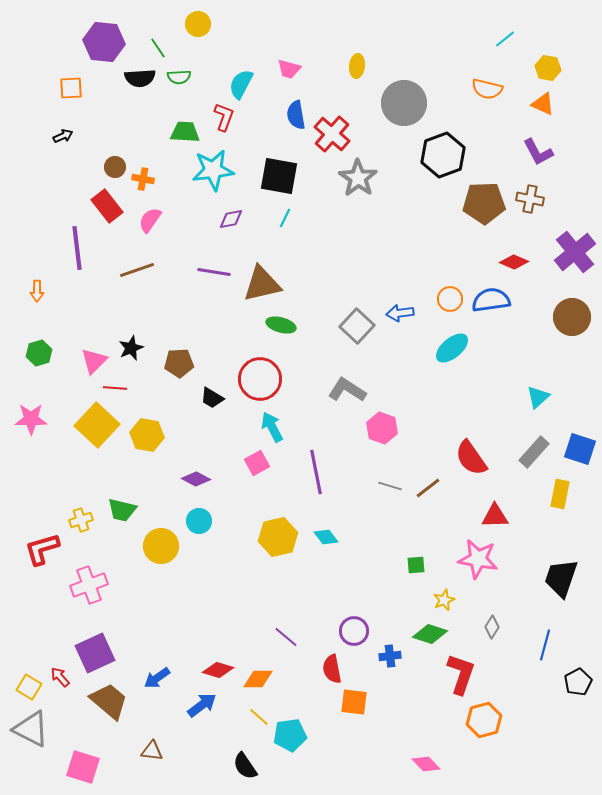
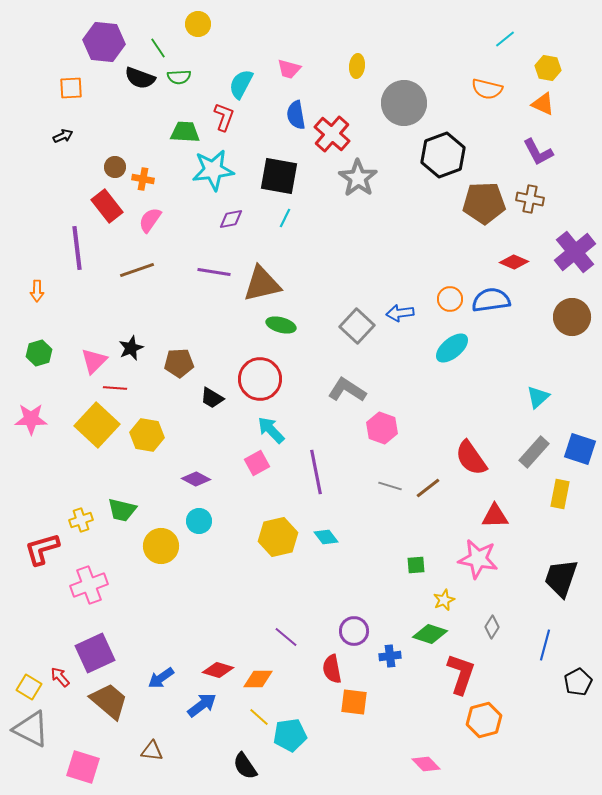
black semicircle at (140, 78): rotated 24 degrees clockwise
cyan arrow at (272, 427): moved 1 px left, 3 px down; rotated 16 degrees counterclockwise
blue arrow at (157, 678): moved 4 px right
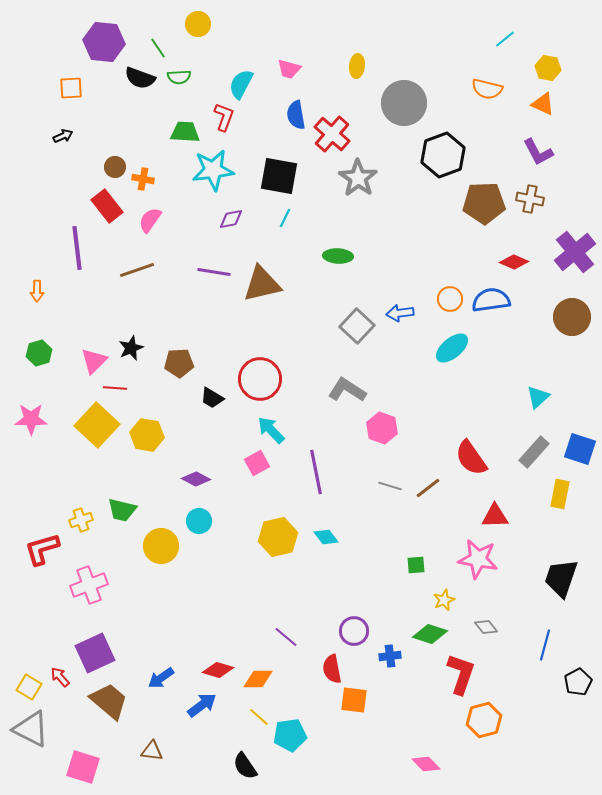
green ellipse at (281, 325): moved 57 px right, 69 px up; rotated 12 degrees counterclockwise
gray diamond at (492, 627): moved 6 px left; rotated 70 degrees counterclockwise
orange square at (354, 702): moved 2 px up
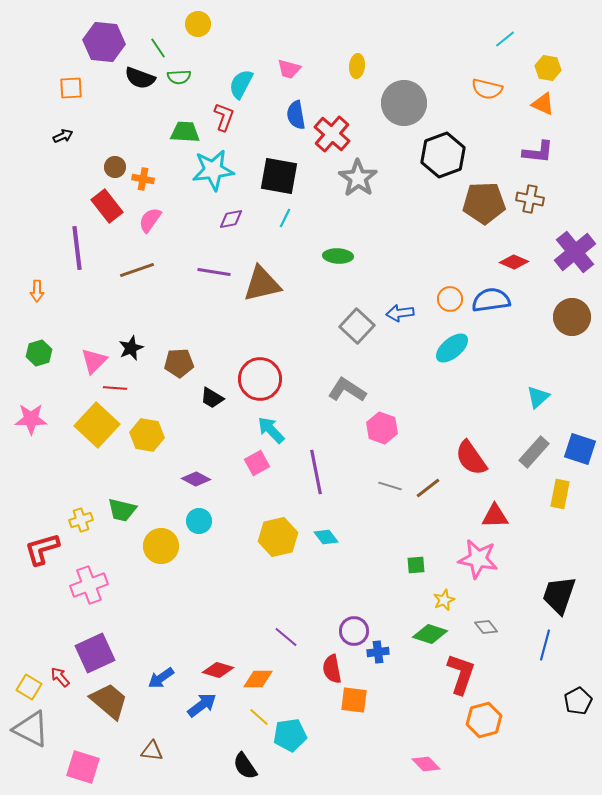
purple L-shape at (538, 152): rotated 56 degrees counterclockwise
black trapezoid at (561, 578): moved 2 px left, 17 px down
blue cross at (390, 656): moved 12 px left, 4 px up
black pentagon at (578, 682): moved 19 px down
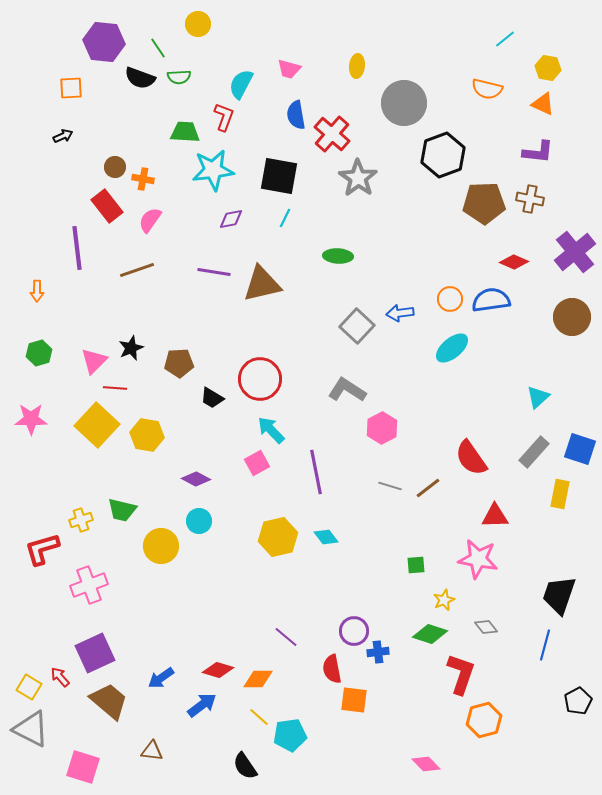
pink hexagon at (382, 428): rotated 12 degrees clockwise
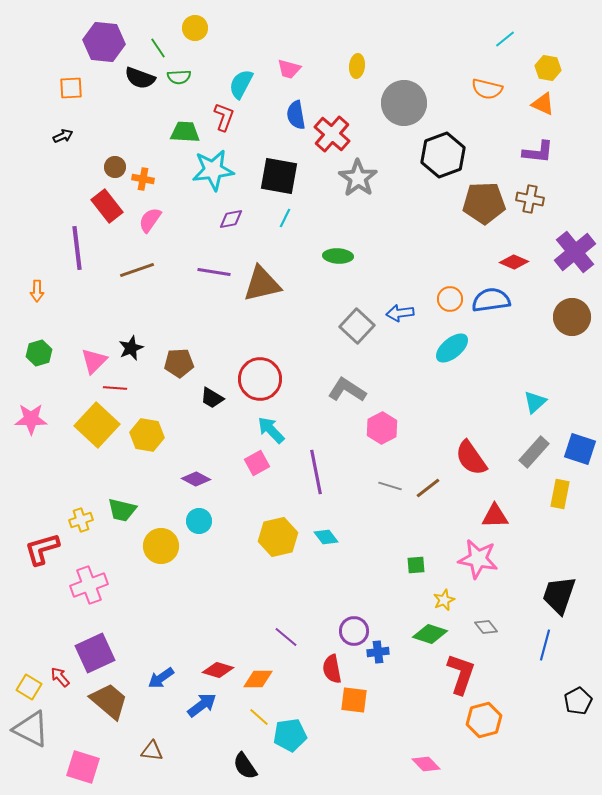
yellow circle at (198, 24): moved 3 px left, 4 px down
cyan triangle at (538, 397): moved 3 px left, 5 px down
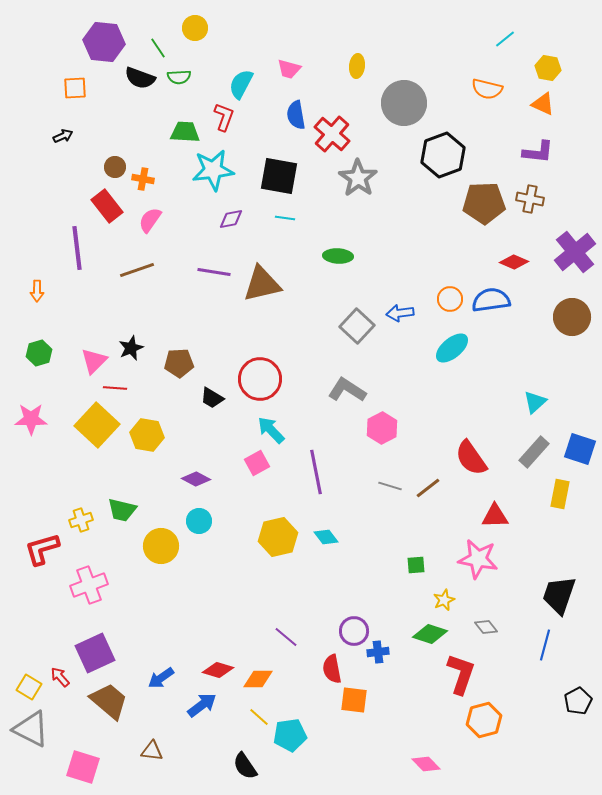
orange square at (71, 88): moved 4 px right
cyan line at (285, 218): rotated 72 degrees clockwise
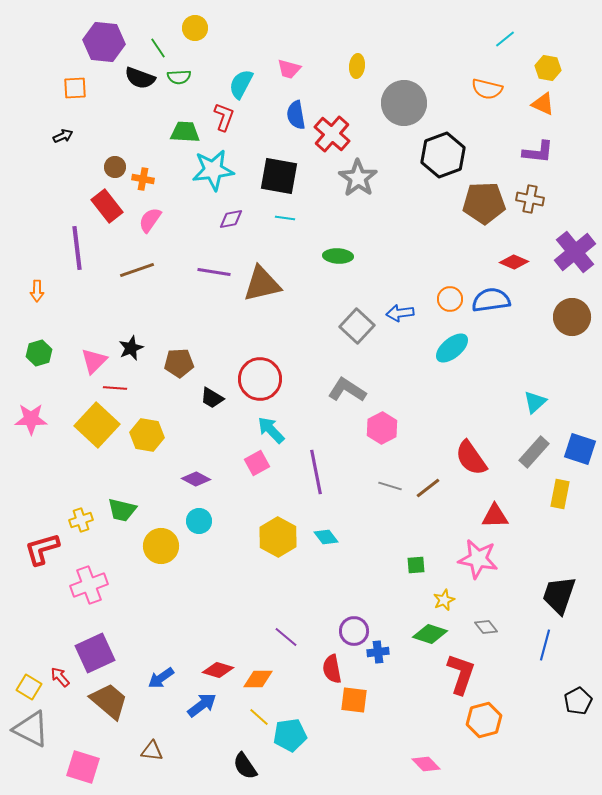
yellow hexagon at (278, 537): rotated 18 degrees counterclockwise
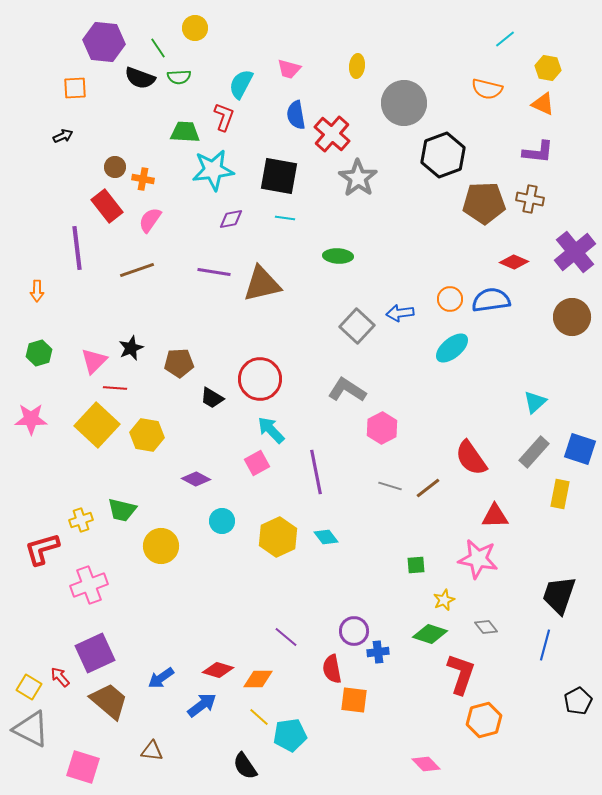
cyan circle at (199, 521): moved 23 px right
yellow hexagon at (278, 537): rotated 6 degrees clockwise
